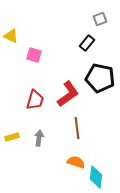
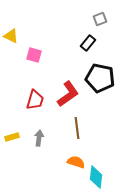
black rectangle: moved 1 px right
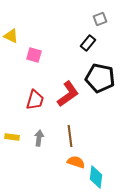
brown line: moved 7 px left, 8 px down
yellow rectangle: rotated 24 degrees clockwise
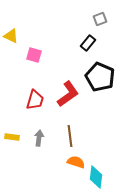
black pentagon: moved 1 px up; rotated 12 degrees clockwise
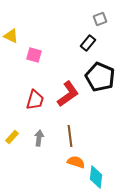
yellow rectangle: rotated 56 degrees counterclockwise
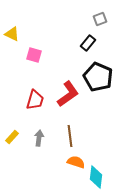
yellow triangle: moved 1 px right, 2 px up
black pentagon: moved 2 px left
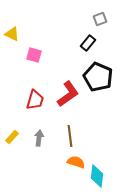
cyan diamond: moved 1 px right, 1 px up
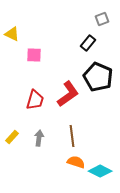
gray square: moved 2 px right
pink square: rotated 14 degrees counterclockwise
brown line: moved 2 px right
cyan diamond: moved 3 px right, 5 px up; rotated 70 degrees counterclockwise
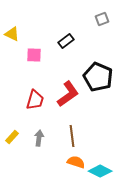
black rectangle: moved 22 px left, 2 px up; rotated 14 degrees clockwise
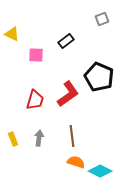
pink square: moved 2 px right
black pentagon: moved 1 px right
yellow rectangle: moved 1 px right, 2 px down; rotated 64 degrees counterclockwise
